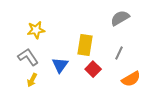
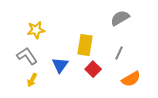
gray L-shape: moved 1 px left, 1 px up
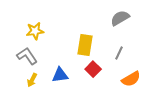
yellow star: moved 1 px left, 1 px down
blue triangle: moved 10 px down; rotated 48 degrees clockwise
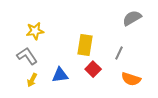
gray semicircle: moved 12 px right
orange semicircle: rotated 48 degrees clockwise
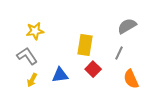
gray semicircle: moved 5 px left, 8 px down
orange semicircle: rotated 48 degrees clockwise
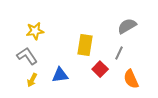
red square: moved 7 px right
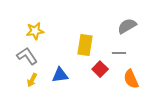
gray line: rotated 64 degrees clockwise
